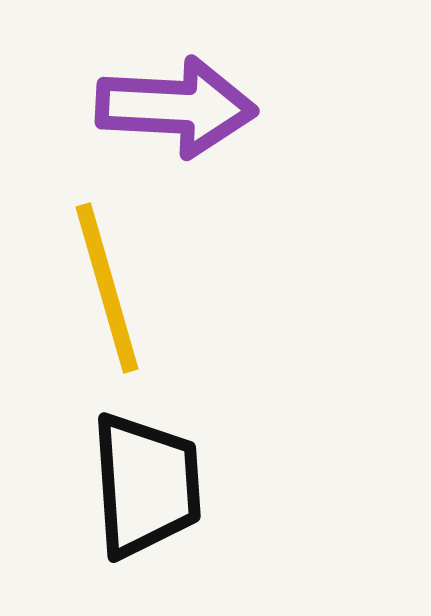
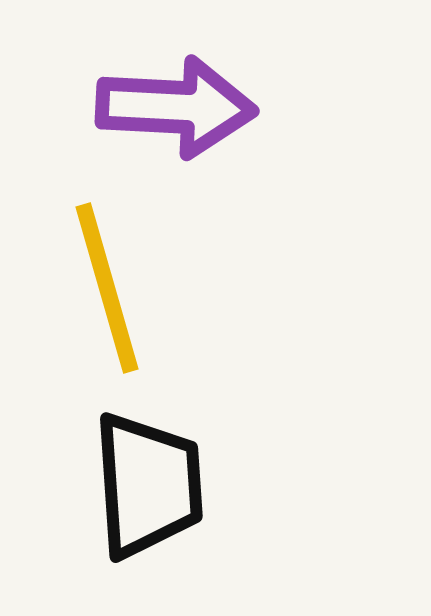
black trapezoid: moved 2 px right
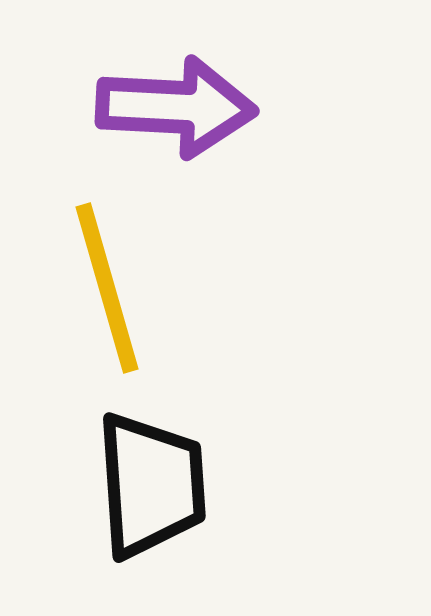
black trapezoid: moved 3 px right
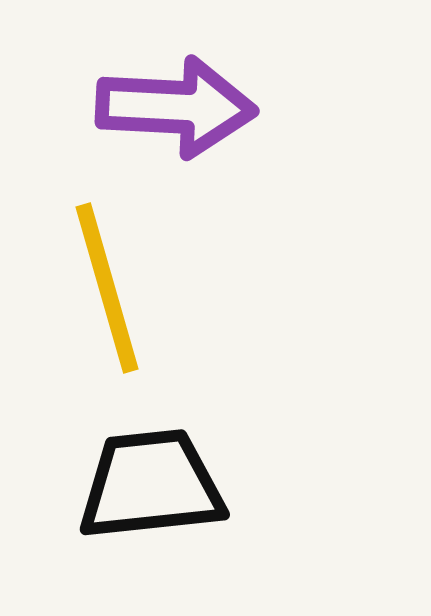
black trapezoid: rotated 92 degrees counterclockwise
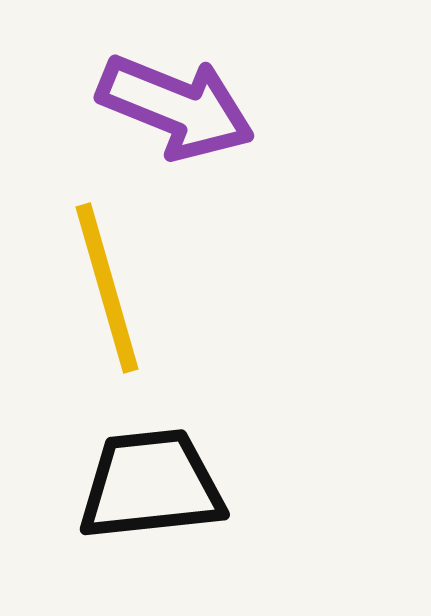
purple arrow: rotated 19 degrees clockwise
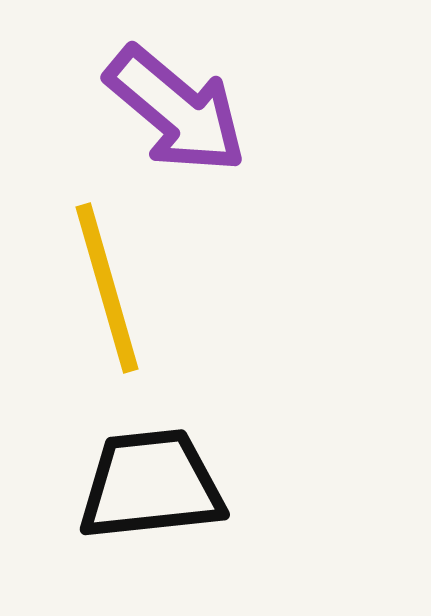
purple arrow: moved 3 px down; rotated 18 degrees clockwise
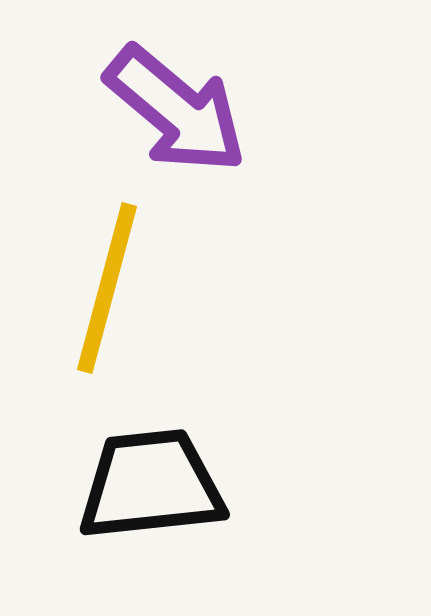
yellow line: rotated 31 degrees clockwise
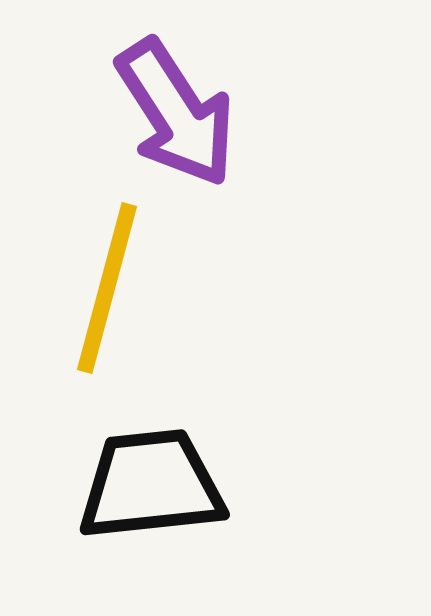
purple arrow: moved 3 px down; rotated 17 degrees clockwise
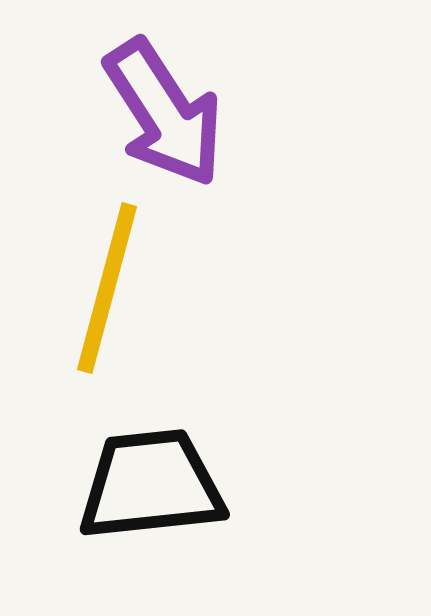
purple arrow: moved 12 px left
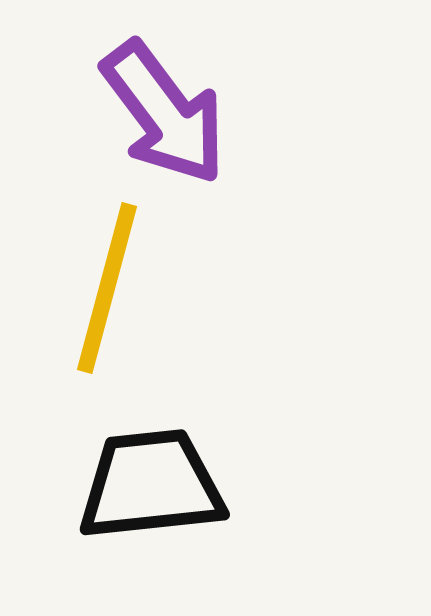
purple arrow: rotated 4 degrees counterclockwise
